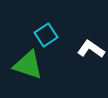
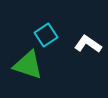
white L-shape: moved 3 px left, 5 px up
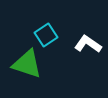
green triangle: moved 1 px left, 1 px up
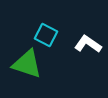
cyan square: rotated 30 degrees counterclockwise
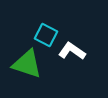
white L-shape: moved 16 px left, 7 px down
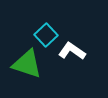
cyan square: rotated 20 degrees clockwise
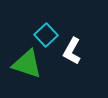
white L-shape: rotated 96 degrees counterclockwise
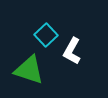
green triangle: moved 2 px right, 6 px down
